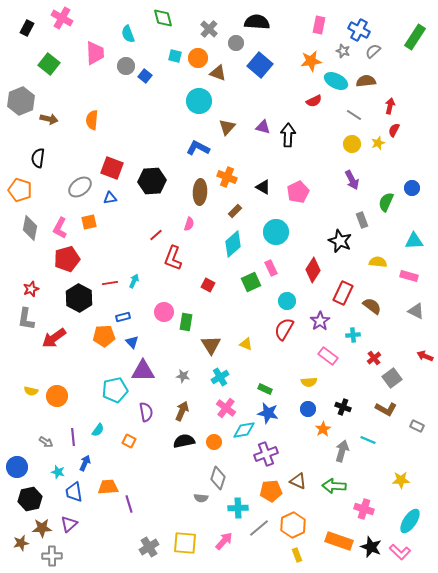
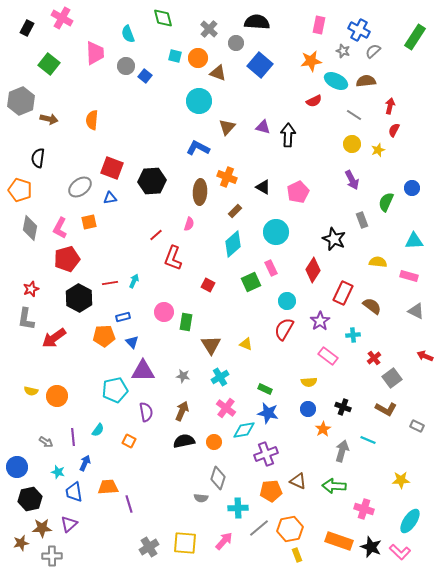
yellow star at (378, 143): moved 7 px down
black star at (340, 241): moved 6 px left, 2 px up
orange hexagon at (293, 525): moved 3 px left, 4 px down; rotated 15 degrees clockwise
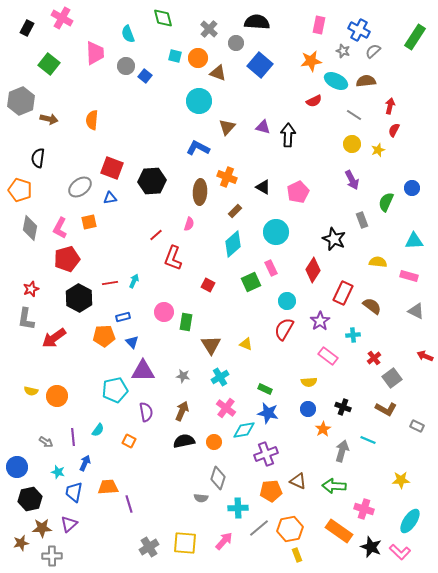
blue trapezoid at (74, 492): rotated 20 degrees clockwise
orange rectangle at (339, 541): moved 10 px up; rotated 16 degrees clockwise
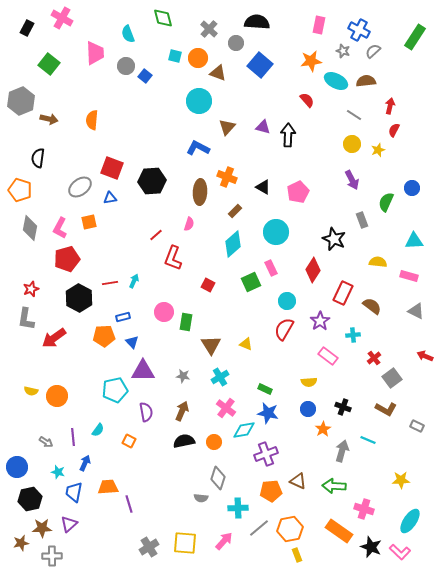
red semicircle at (314, 101): moved 7 px left, 1 px up; rotated 105 degrees counterclockwise
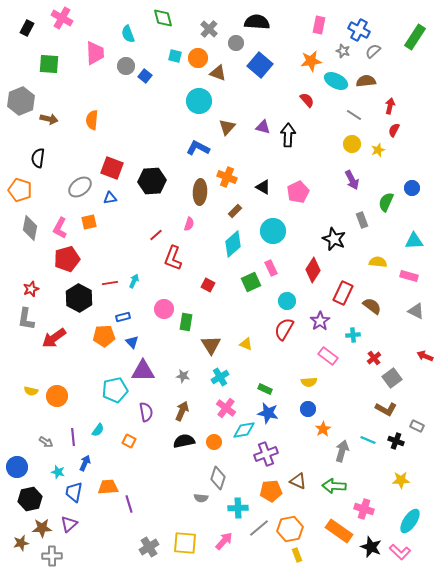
green square at (49, 64): rotated 35 degrees counterclockwise
cyan circle at (276, 232): moved 3 px left, 1 px up
pink circle at (164, 312): moved 3 px up
black cross at (343, 407): moved 53 px right, 34 px down
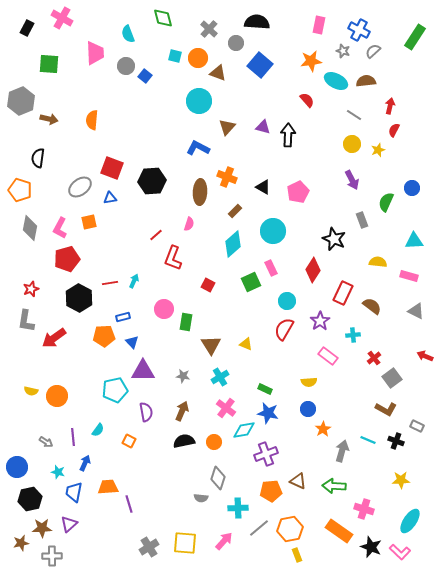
gray L-shape at (26, 319): moved 2 px down
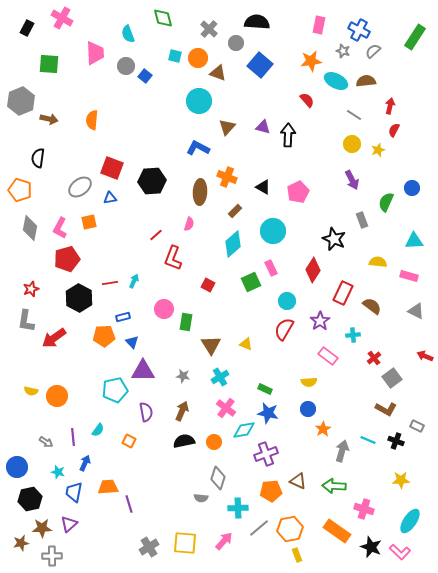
orange rectangle at (339, 531): moved 2 px left
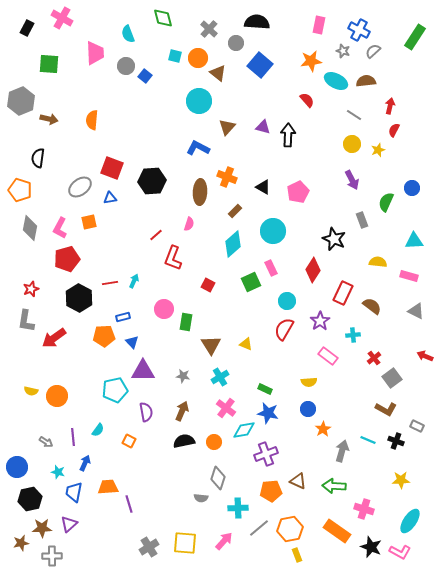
brown triangle at (218, 73): rotated 18 degrees clockwise
pink L-shape at (400, 552): rotated 15 degrees counterclockwise
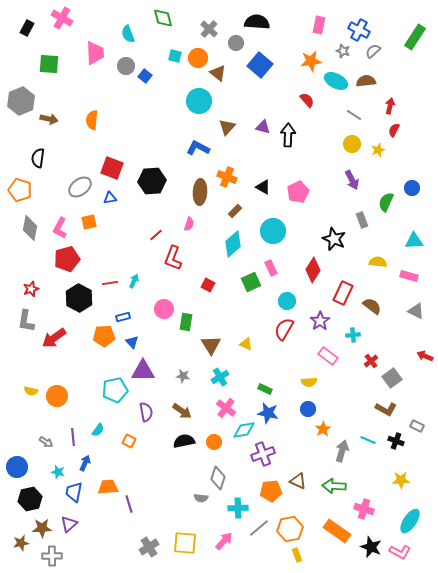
red cross at (374, 358): moved 3 px left, 3 px down
brown arrow at (182, 411): rotated 102 degrees clockwise
purple cross at (266, 454): moved 3 px left
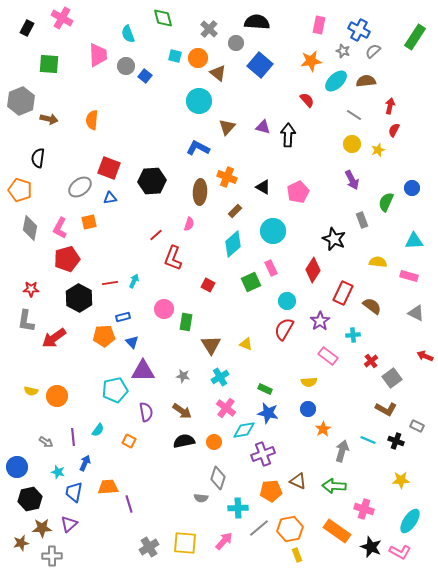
pink trapezoid at (95, 53): moved 3 px right, 2 px down
cyan ellipse at (336, 81): rotated 70 degrees counterclockwise
red square at (112, 168): moved 3 px left
red star at (31, 289): rotated 21 degrees clockwise
gray triangle at (416, 311): moved 2 px down
